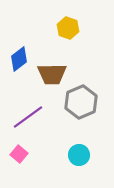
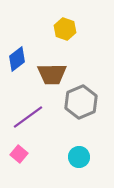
yellow hexagon: moved 3 px left, 1 px down
blue diamond: moved 2 px left
cyan circle: moved 2 px down
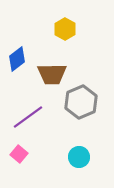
yellow hexagon: rotated 10 degrees clockwise
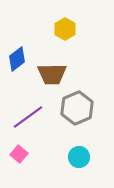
gray hexagon: moved 4 px left, 6 px down
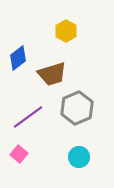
yellow hexagon: moved 1 px right, 2 px down
blue diamond: moved 1 px right, 1 px up
brown trapezoid: rotated 16 degrees counterclockwise
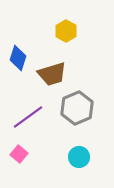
blue diamond: rotated 35 degrees counterclockwise
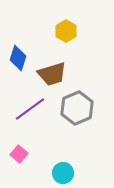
purple line: moved 2 px right, 8 px up
cyan circle: moved 16 px left, 16 px down
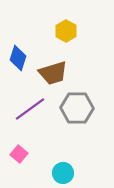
brown trapezoid: moved 1 px right, 1 px up
gray hexagon: rotated 24 degrees clockwise
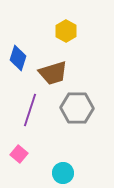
purple line: moved 1 px down; rotated 36 degrees counterclockwise
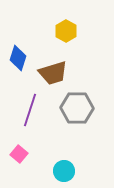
cyan circle: moved 1 px right, 2 px up
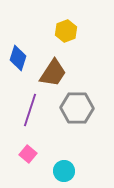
yellow hexagon: rotated 10 degrees clockwise
brown trapezoid: rotated 40 degrees counterclockwise
pink square: moved 9 px right
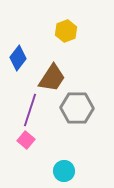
blue diamond: rotated 20 degrees clockwise
brown trapezoid: moved 1 px left, 5 px down
pink square: moved 2 px left, 14 px up
